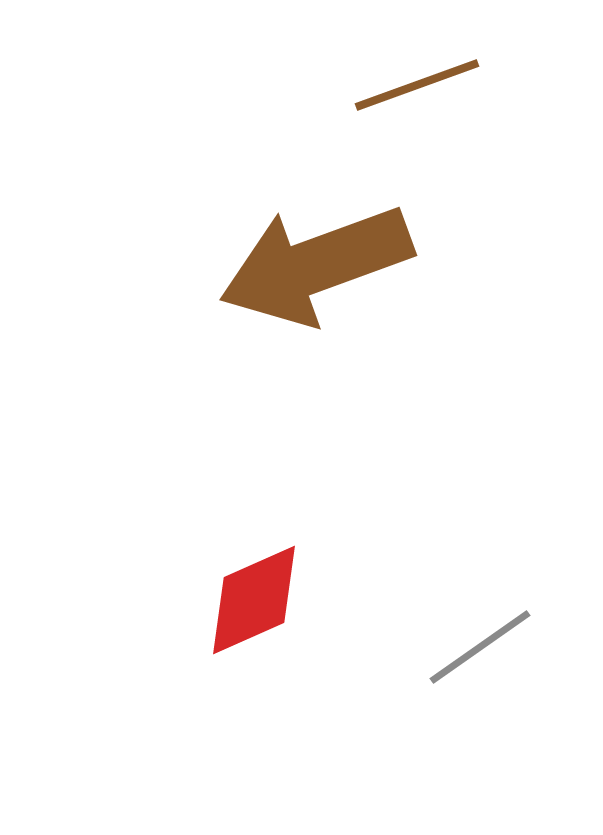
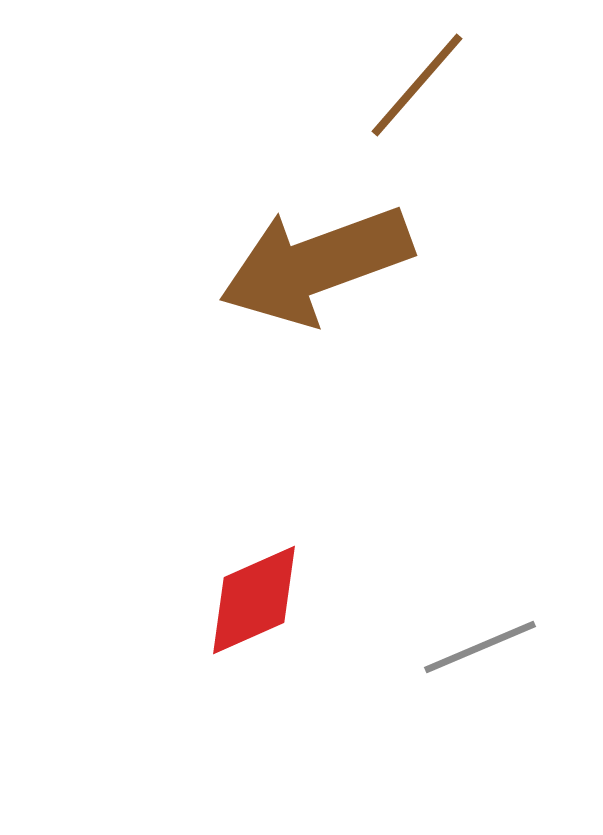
brown line: rotated 29 degrees counterclockwise
gray line: rotated 12 degrees clockwise
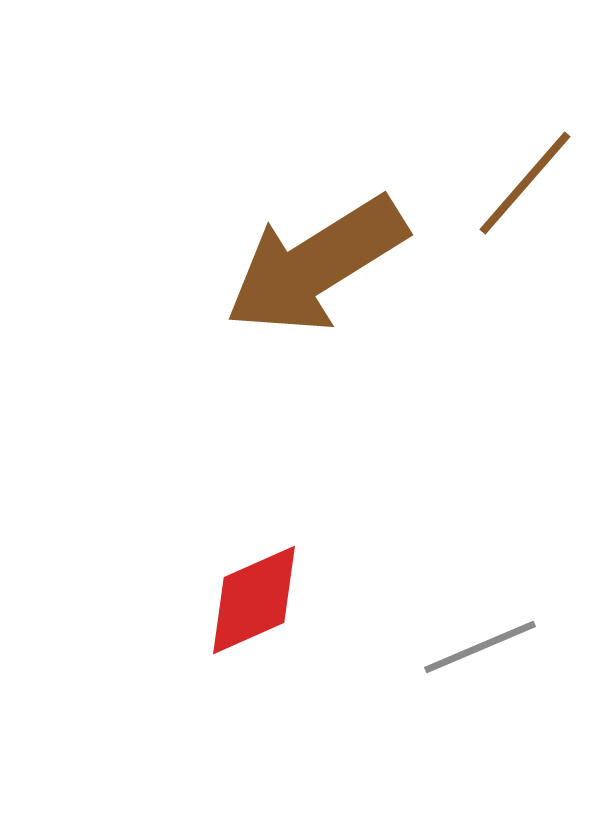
brown line: moved 108 px right, 98 px down
brown arrow: rotated 12 degrees counterclockwise
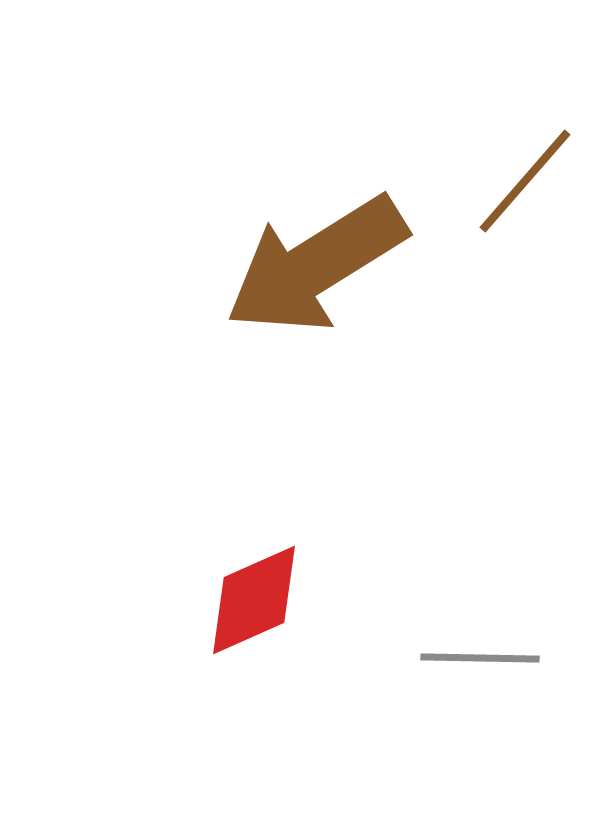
brown line: moved 2 px up
gray line: moved 11 px down; rotated 24 degrees clockwise
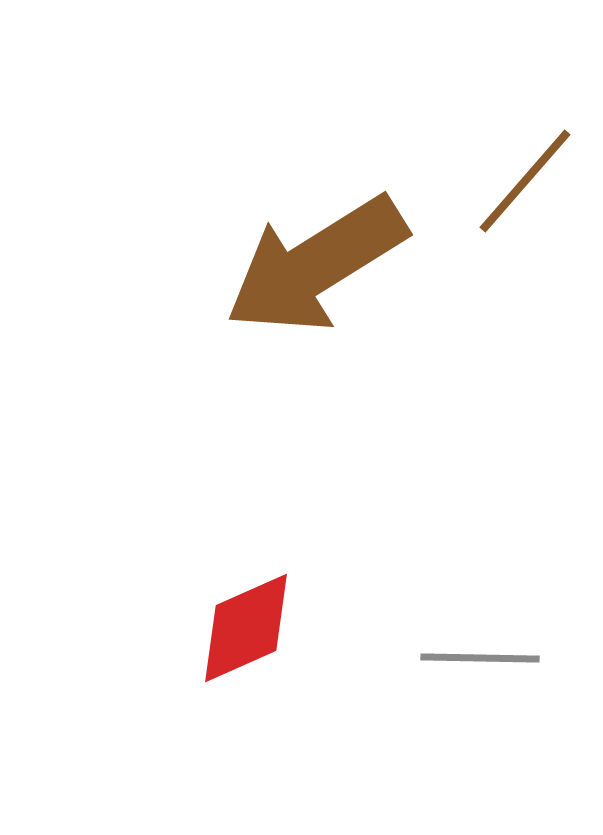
red diamond: moved 8 px left, 28 px down
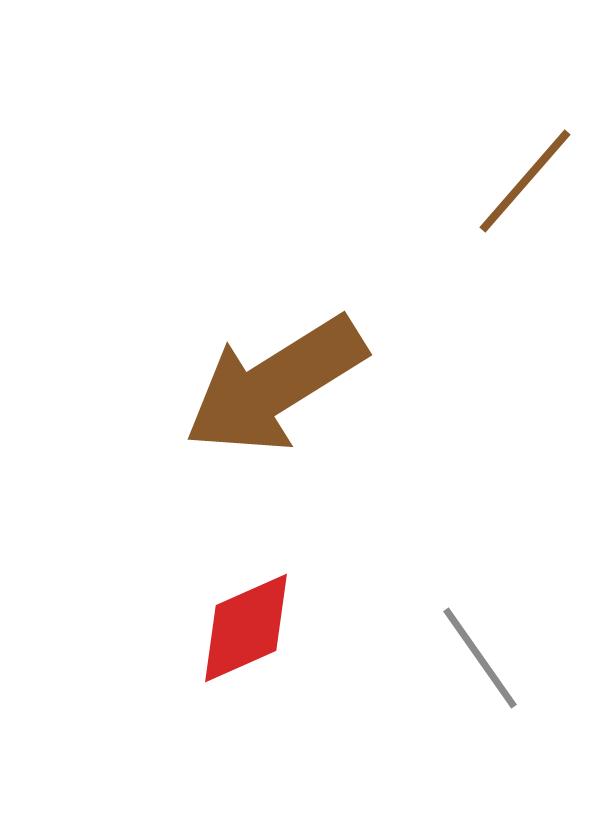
brown arrow: moved 41 px left, 120 px down
gray line: rotated 54 degrees clockwise
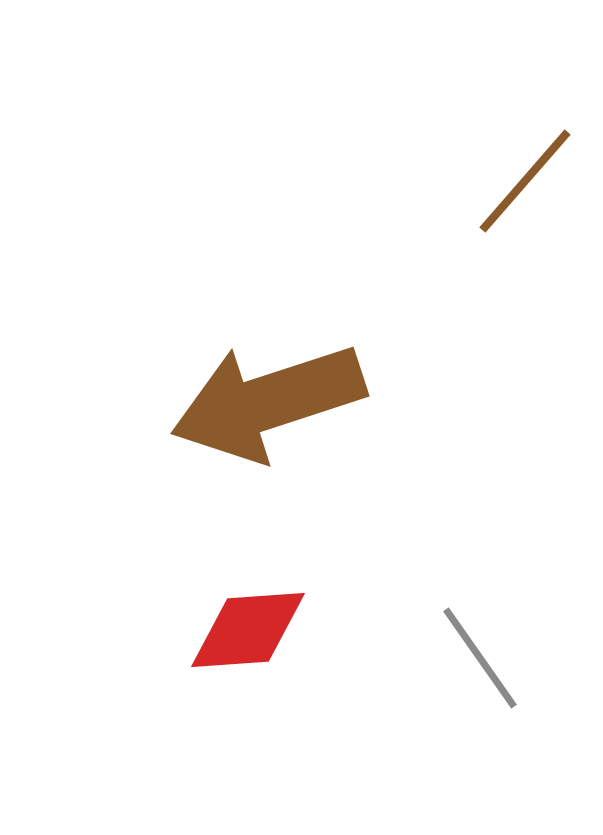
brown arrow: moved 7 px left, 17 px down; rotated 14 degrees clockwise
red diamond: moved 2 px right, 2 px down; rotated 20 degrees clockwise
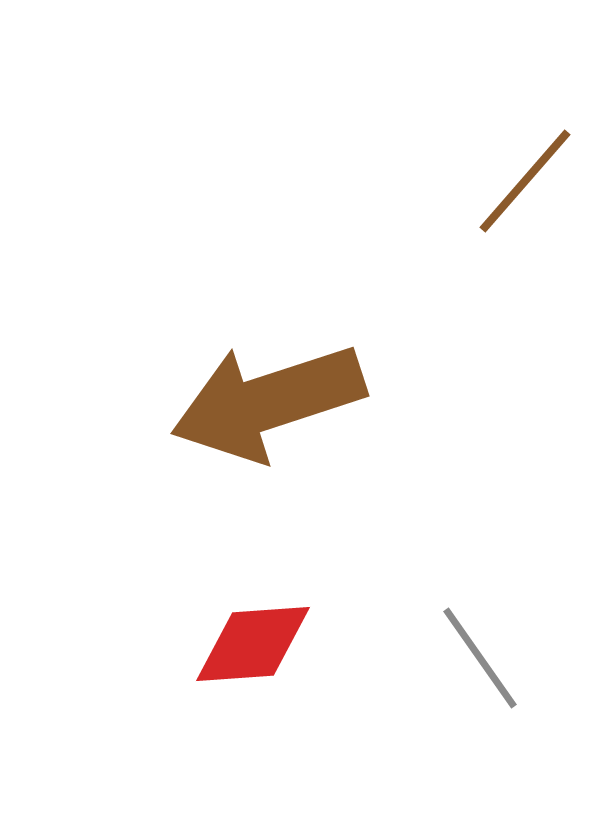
red diamond: moved 5 px right, 14 px down
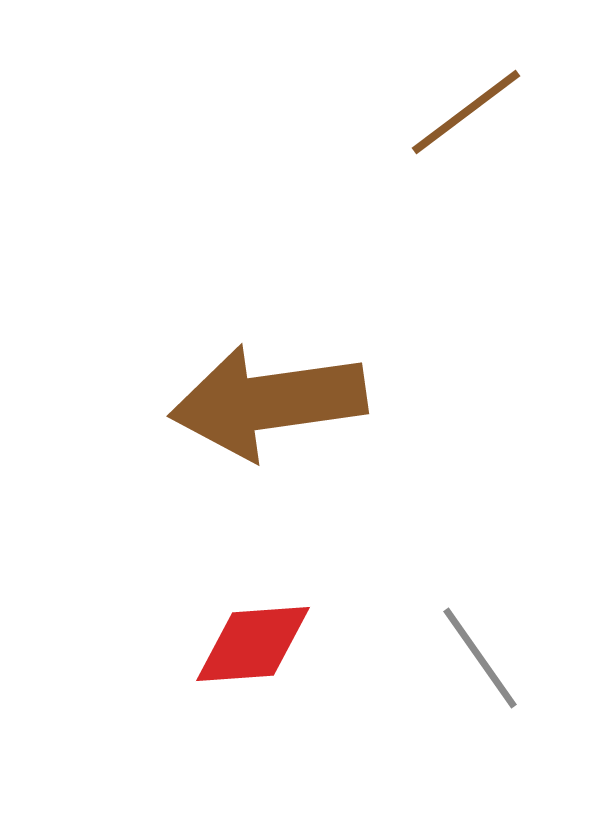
brown line: moved 59 px left, 69 px up; rotated 12 degrees clockwise
brown arrow: rotated 10 degrees clockwise
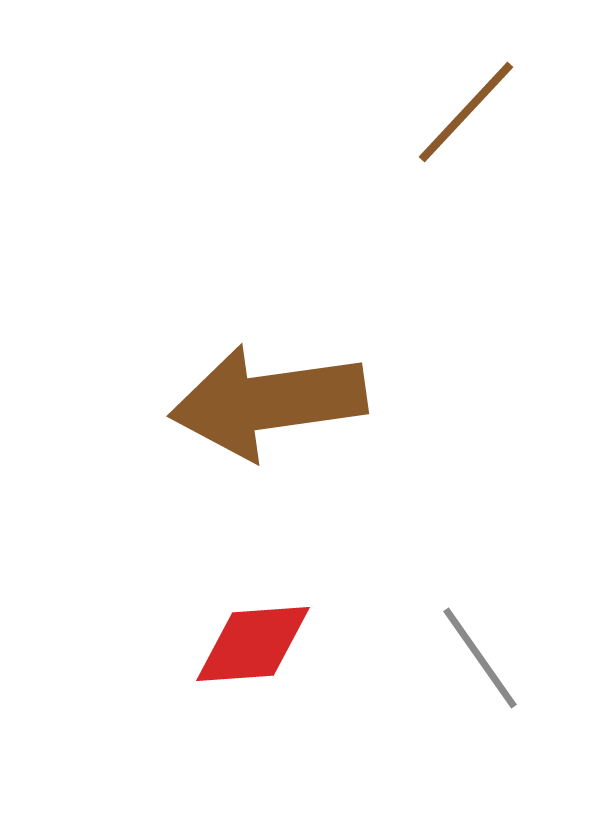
brown line: rotated 10 degrees counterclockwise
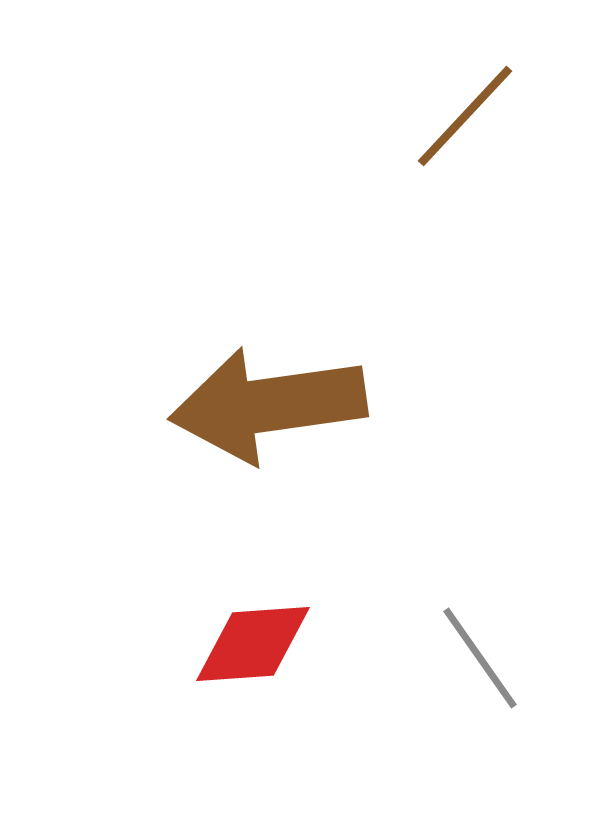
brown line: moved 1 px left, 4 px down
brown arrow: moved 3 px down
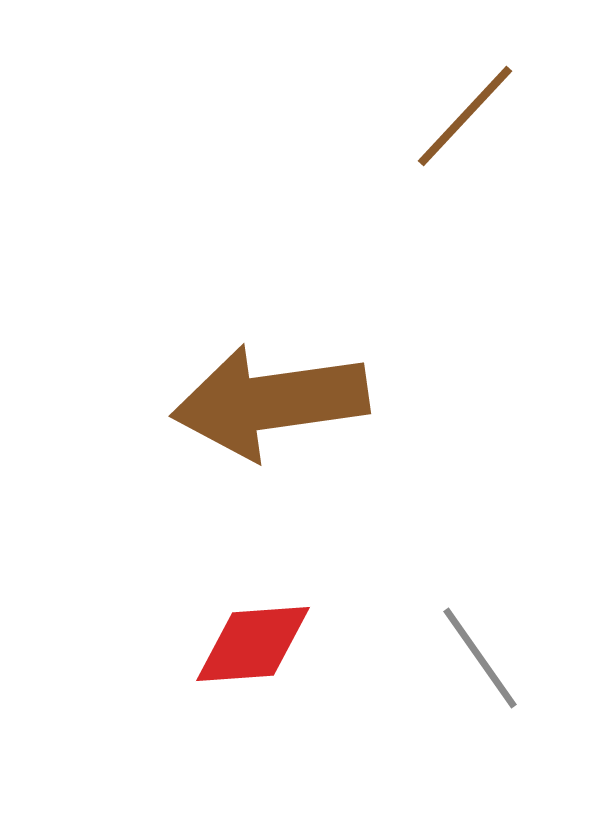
brown arrow: moved 2 px right, 3 px up
